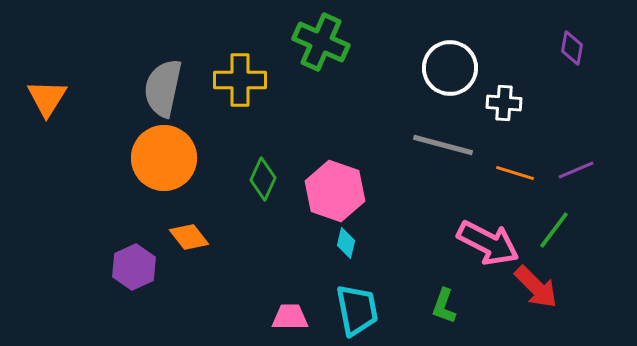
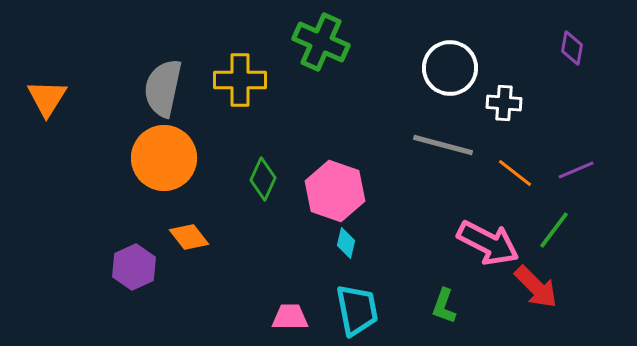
orange line: rotated 21 degrees clockwise
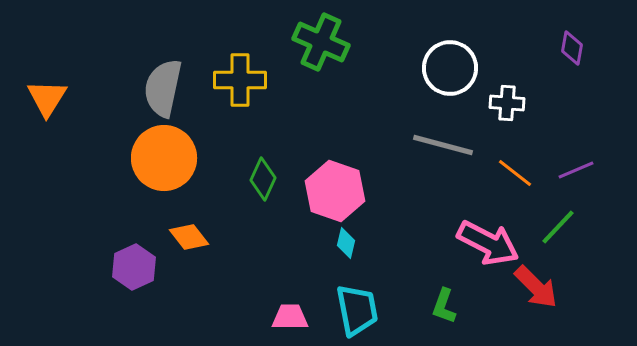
white cross: moved 3 px right
green line: moved 4 px right, 3 px up; rotated 6 degrees clockwise
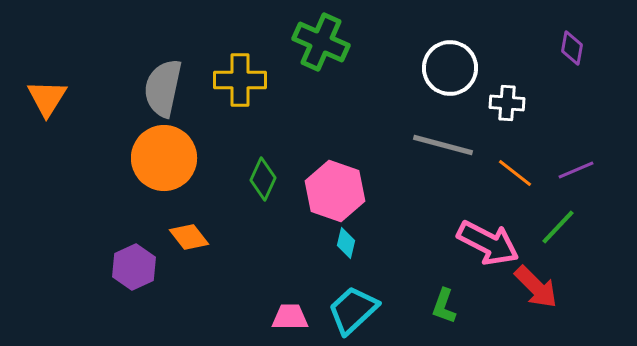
cyan trapezoid: moved 4 px left; rotated 122 degrees counterclockwise
